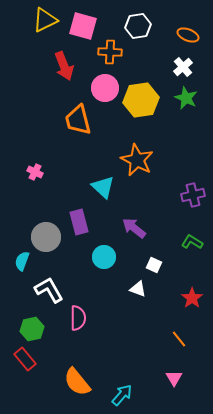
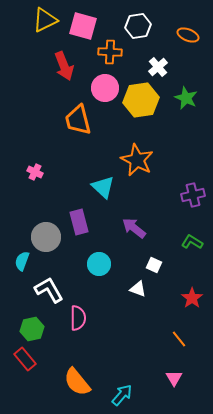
white cross: moved 25 px left
cyan circle: moved 5 px left, 7 px down
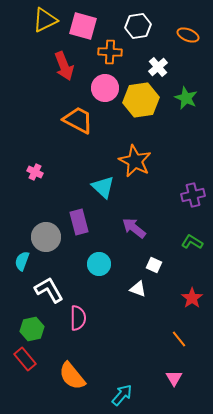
orange trapezoid: rotated 132 degrees clockwise
orange star: moved 2 px left, 1 px down
orange semicircle: moved 5 px left, 6 px up
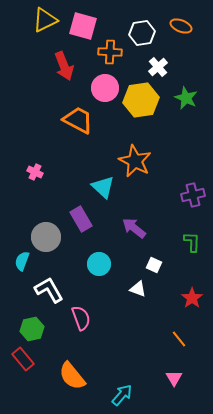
white hexagon: moved 4 px right, 7 px down
orange ellipse: moved 7 px left, 9 px up
purple rectangle: moved 2 px right, 3 px up; rotated 15 degrees counterclockwise
green L-shape: rotated 60 degrees clockwise
pink semicircle: moved 3 px right; rotated 20 degrees counterclockwise
red rectangle: moved 2 px left
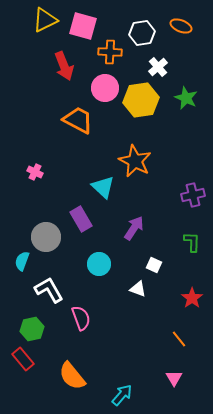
purple arrow: rotated 85 degrees clockwise
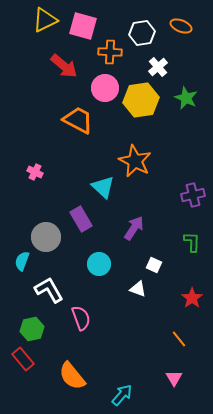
red arrow: rotated 28 degrees counterclockwise
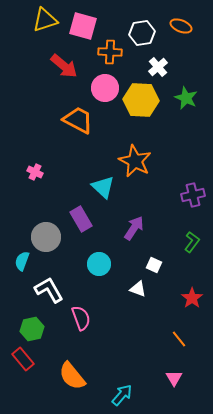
yellow triangle: rotated 8 degrees clockwise
yellow hexagon: rotated 12 degrees clockwise
green L-shape: rotated 35 degrees clockwise
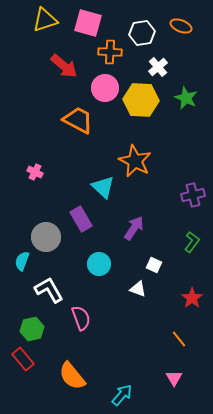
pink square: moved 5 px right, 3 px up
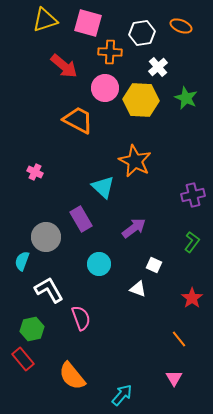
purple arrow: rotated 20 degrees clockwise
